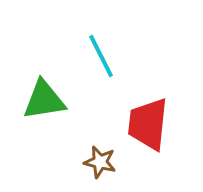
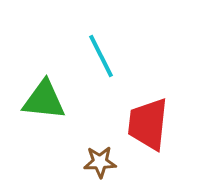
green triangle: rotated 15 degrees clockwise
brown star: rotated 16 degrees counterclockwise
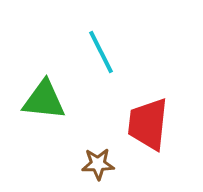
cyan line: moved 4 px up
brown star: moved 2 px left, 2 px down
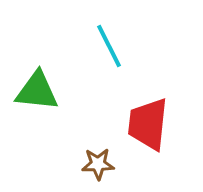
cyan line: moved 8 px right, 6 px up
green triangle: moved 7 px left, 9 px up
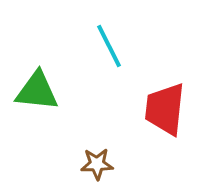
red trapezoid: moved 17 px right, 15 px up
brown star: moved 1 px left
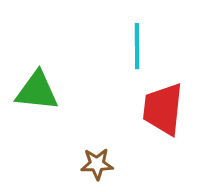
cyan line: moved 28 px right; rotated 27 degrees clockwise
red trapezoid: moved 2 px left
